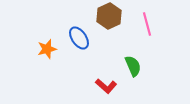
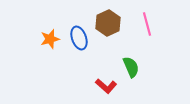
brown hexagon: moved 1 px left, 7 px down
blue ellipse: rotated 15 degrees clockwise
orange star: moved 3 px right, 10 px up
green semicircle: moved 2 px left, 1 px down
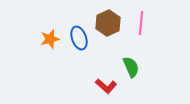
pink line: moved 6 px left, 1 px up; rotated 20 degrees clockwise
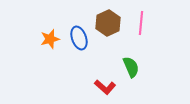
red L-shape: moved 1 px left, 1 px down
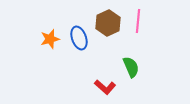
pink line: moved 3 px left, 2 px up
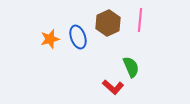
pink line: moved 2 px right, 1 px up
blue ellipse: moved 1 px left, 1 px up
red L-shape: moved 8 px right
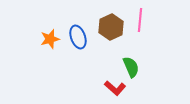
brown hexagon: moved 3 px right, 4 px down
red L-shape: moved 2 px right, 1 px down
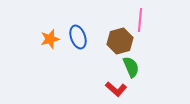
brown hexagon: moved 9 px right, 14 px down; rotated 10 degrees clockwise
red L-shape: moved 1 px right, 1 px down
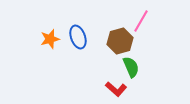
pink line: moved 1 px right, 1 px down; rotated 25 degrees clockwise
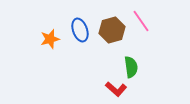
pink line: rotated 65 degrees counterclockwise
blue ellipse: moved 2 px right, 7 px up
brown hexagon: moved 8 px left, 11 px up
green semicircle: rotated 15 degrees clockwise
